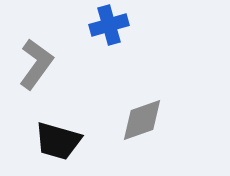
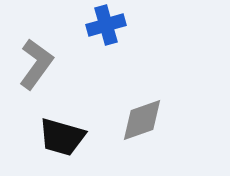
blue cross: moved 3 px left
black trapezoid: moved 4 px right, 4 px up
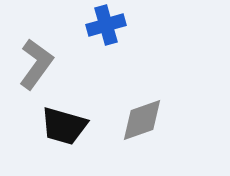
black trapezoid: moved 2 px right, 11 px up
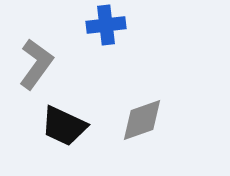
blue cross: rotated 9 degrees clockwise
black trapezoid: rotated 9 degrees clockwise
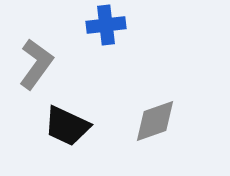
gray diamond: moved 13 px right, 1 px down
black trapezoid: moved 3 px right
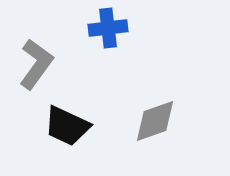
blue cross: moved 2 px right, 3 px down
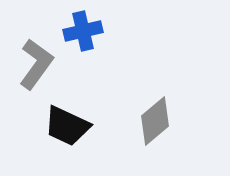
blue cross: moved 25 px left, 3 px down; rotated 6 degrees counterclockwise
gray diamond: rotated 21 degrees counterclockwise
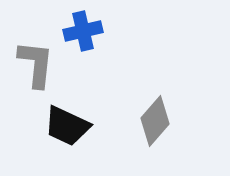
gray L-shape: rotated 30 degrees counterclockwise
gray diamond: rotated 9 degrees counterclockwise
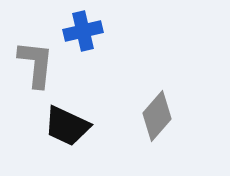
gray diamond: moved 2 px right, 5 px up
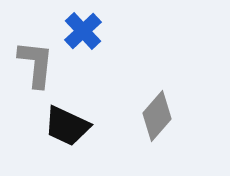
blue cross: rotated 30 degrees counterclockwise
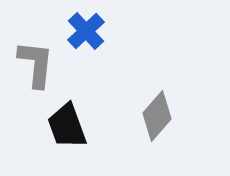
blue cross: moved 3 px right
black trapezoid: rotated 45 degrees clockwise
